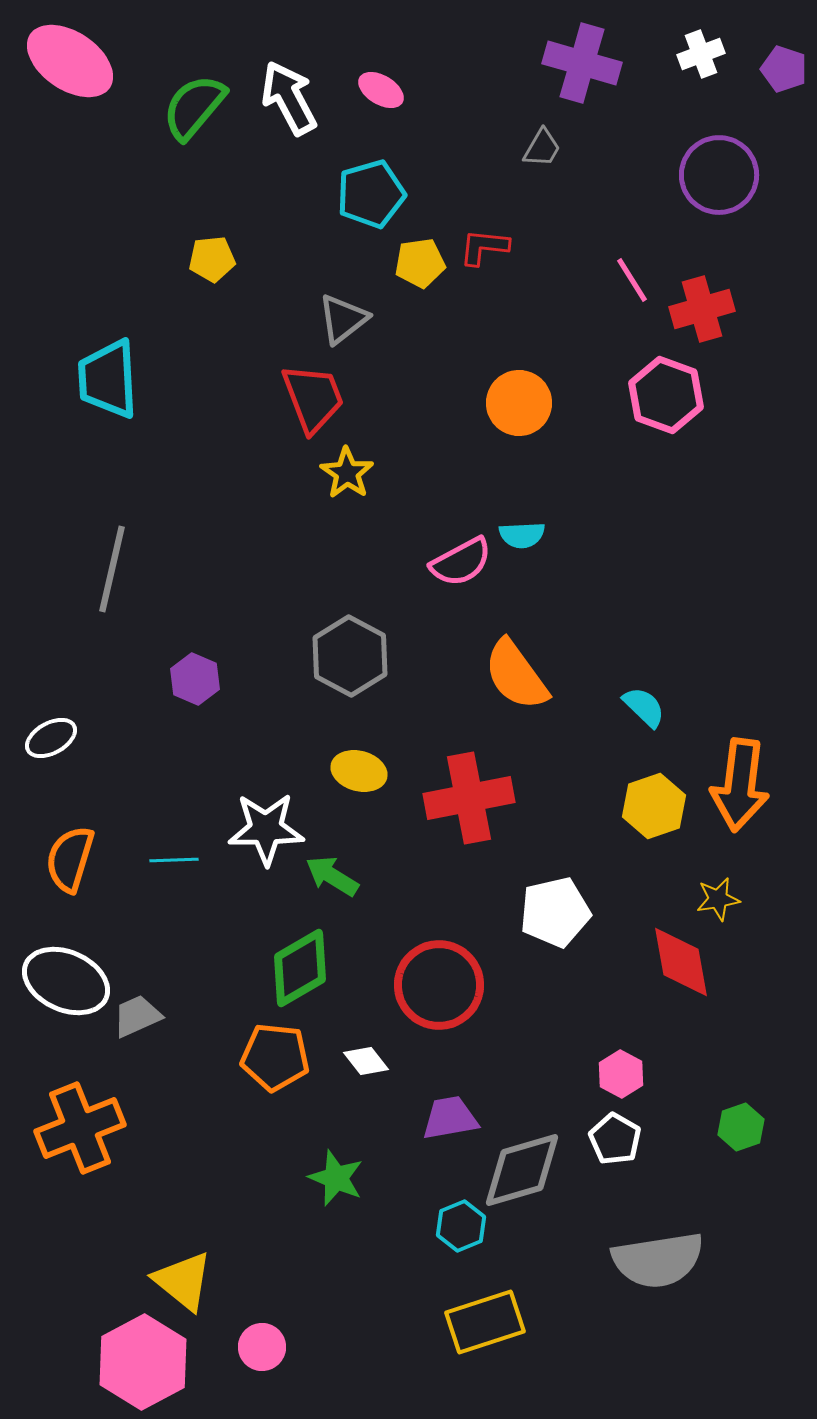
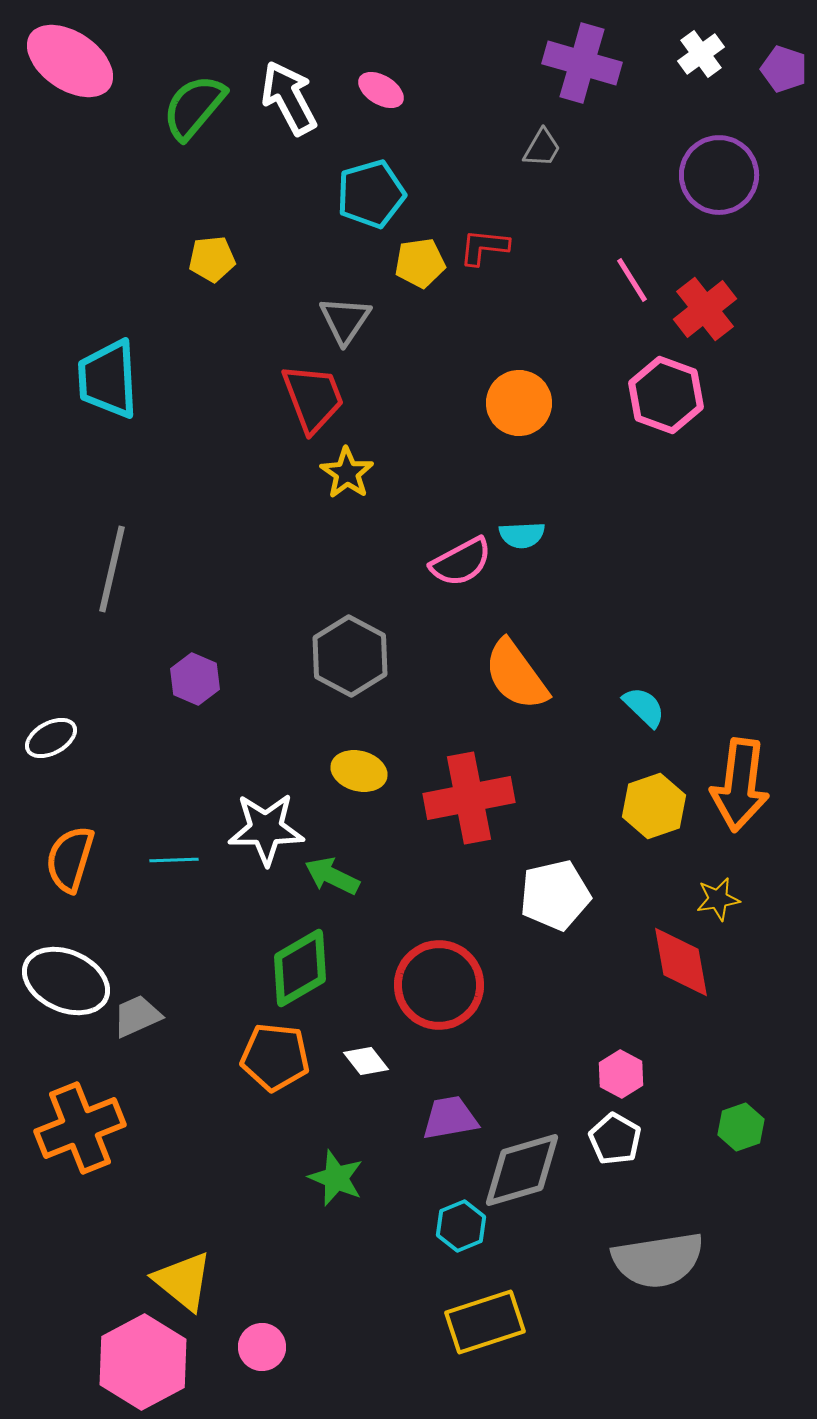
white cross at (701, 54): rotated 15 degrees counterclockwise
red cross at (702, 309): moved 3 px right; rotated 22 degrees counterclockwise
gray triangle at (343, 319): moved 2 px right, 1 px down; rotated 18 degrees counterclockwise
green arrow at (332, 876): rotated 6 degrees counterclockwise
white pentagon at (555, 912): moved 17 px up
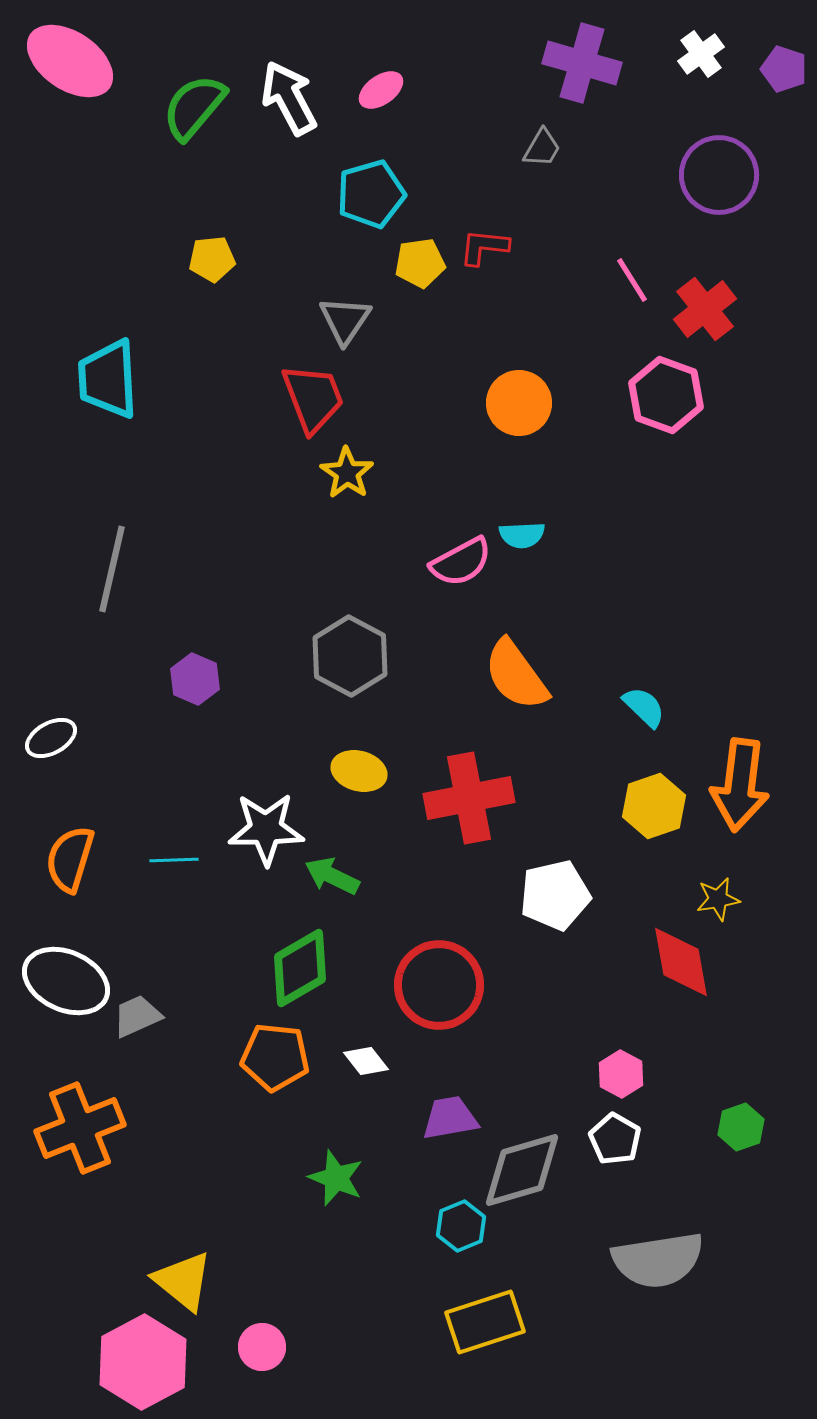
pink ellipse at (381, 90): rotated 66 degrees counterclockwise
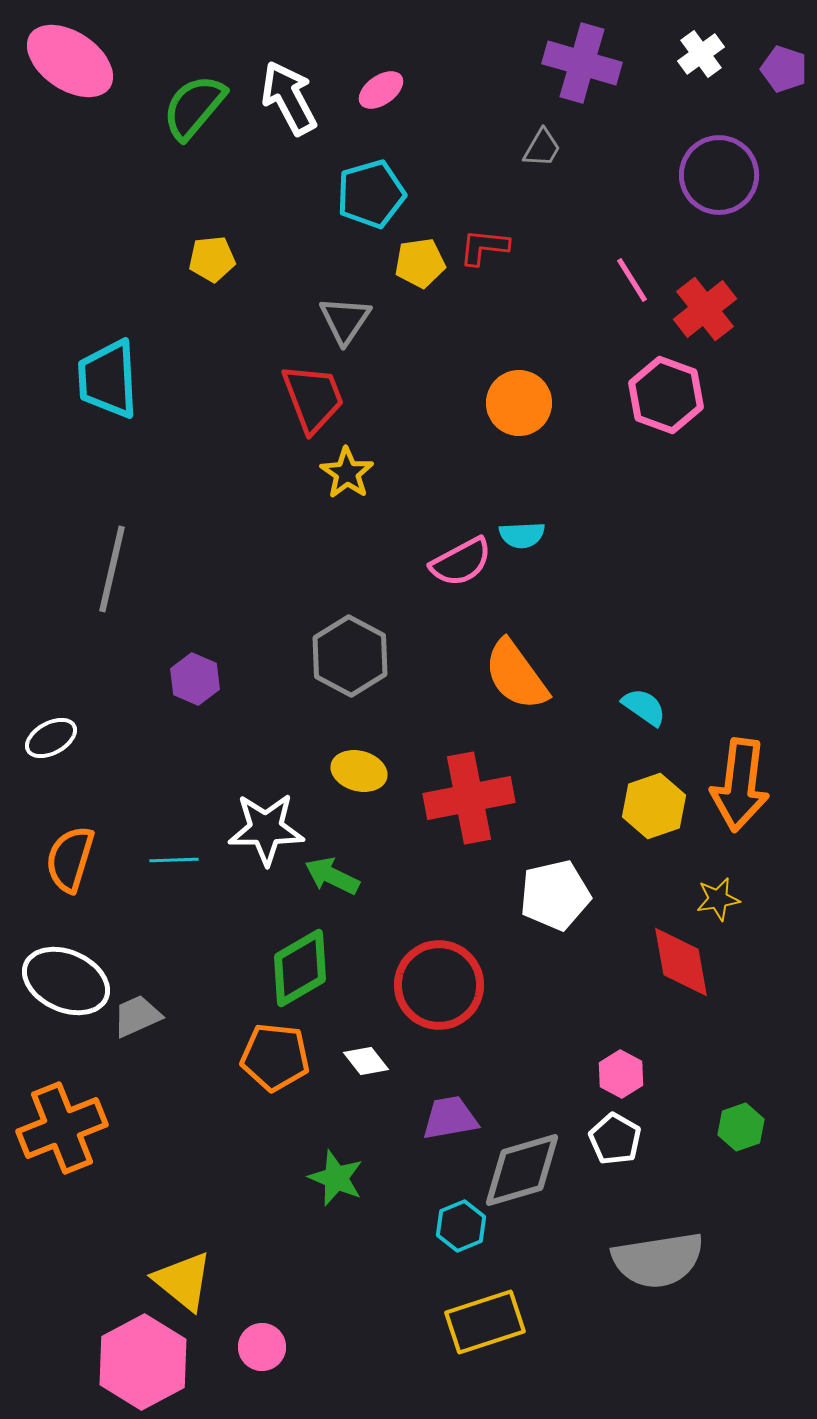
cyan semicircle at (644, 707): rotated 9 degrees counterclockwise
orange cross at (80, 1128): moved 18 px left
